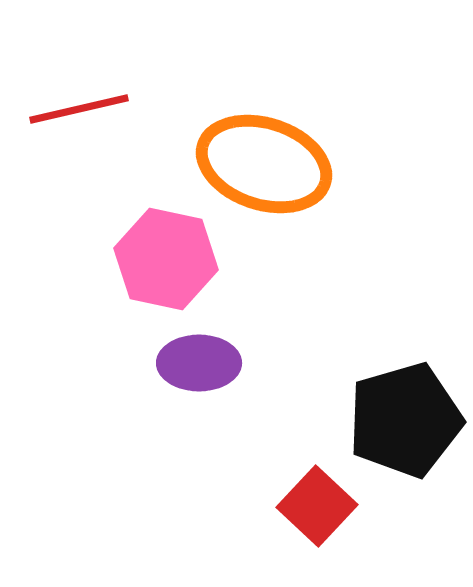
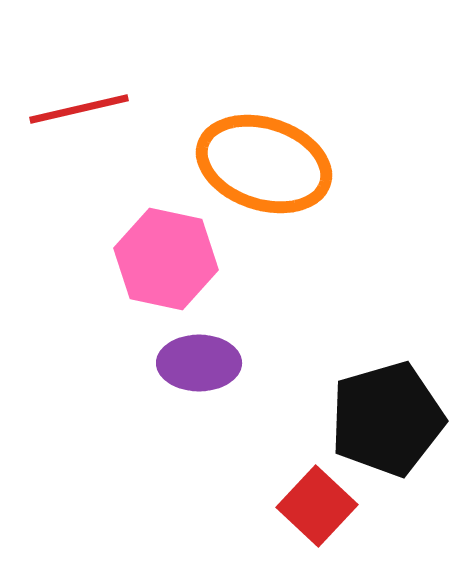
black pentagon: moved 18 px left, 1 px up
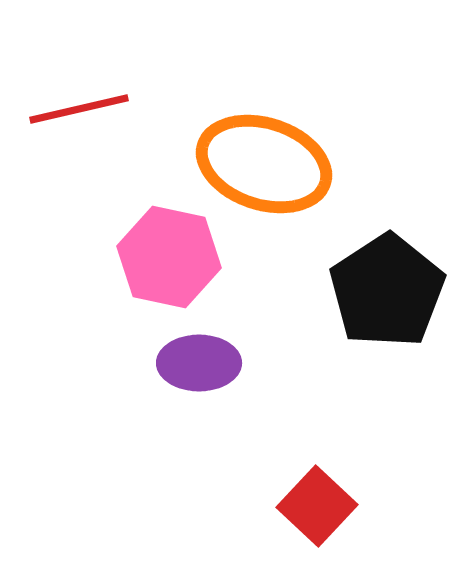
pink hexagon: moved 3 px right, 2 px up
black pentagon: moved 128 px up; rotated 17 degrees counterclockwise
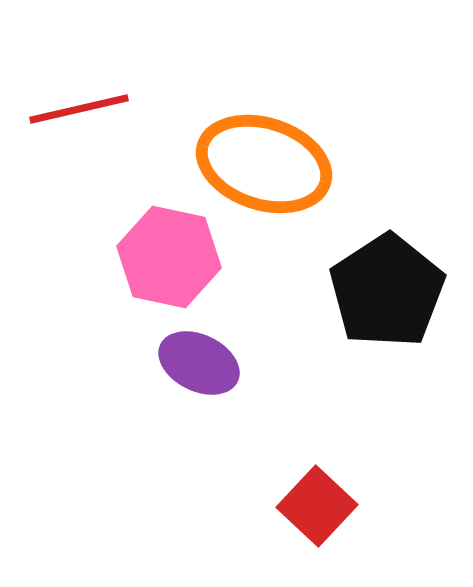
purple ellipse: rotated 26 degrees clockwise
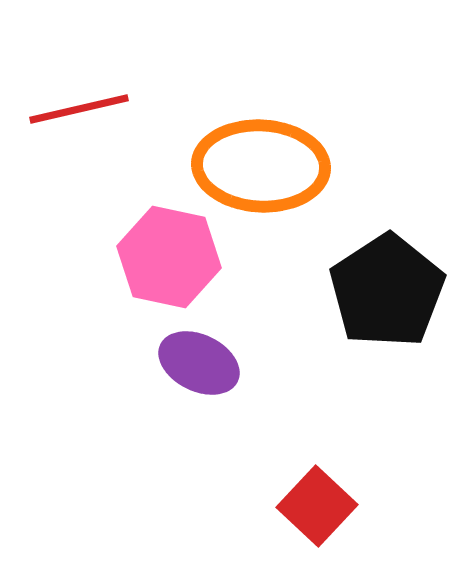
orange ellipse: moved 3 px left, 2 px down; rotated 15 degrees counterclockwise
